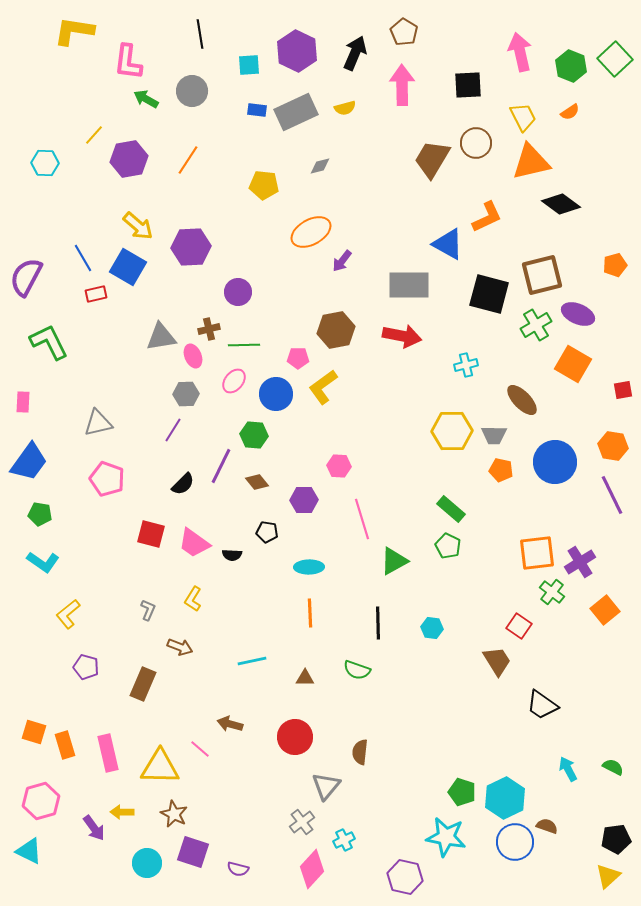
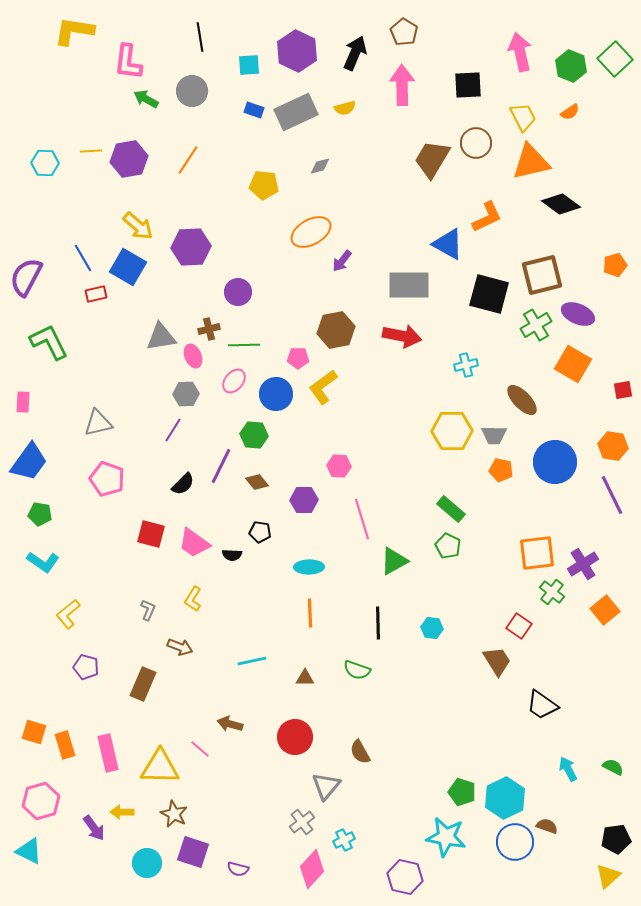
black line at (200, 34): moved 3 px down
blue rectangle at (257, 110): moved 3 px left; rotated 12 degrees clockwise
yellow line at (94, 135): moved 3 px left, 16 px down; rotated 45 degrees clockwise
black pentagon at (267, 532): moved 7 px left
purple cross at (580, 562): moved 3 px right, 2 px down
brown semicircle at (360, 752): rotated 35 degrees counterclockwise
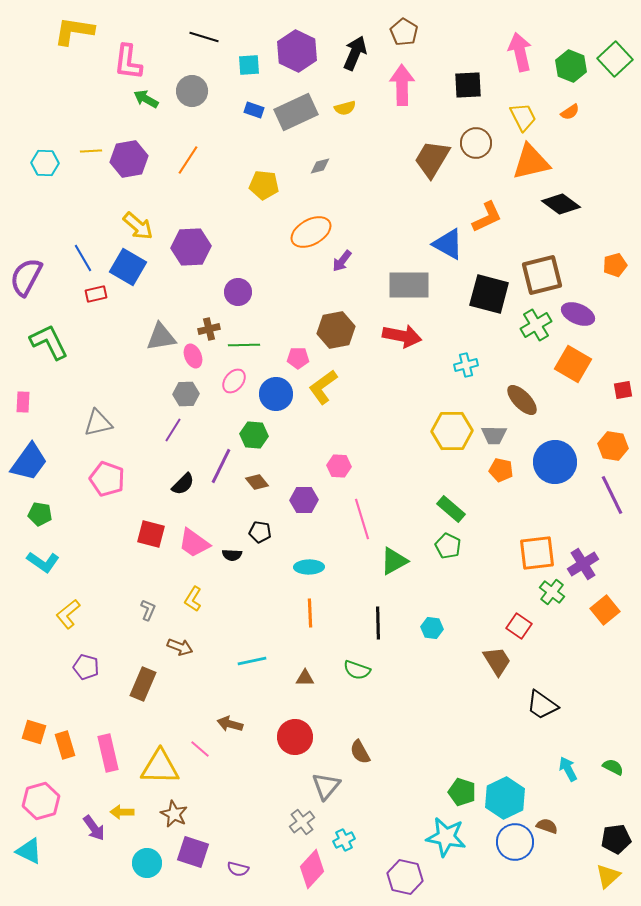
black line at (200, 37): moved 4 px right; rotated 64 degrees counterclockwise
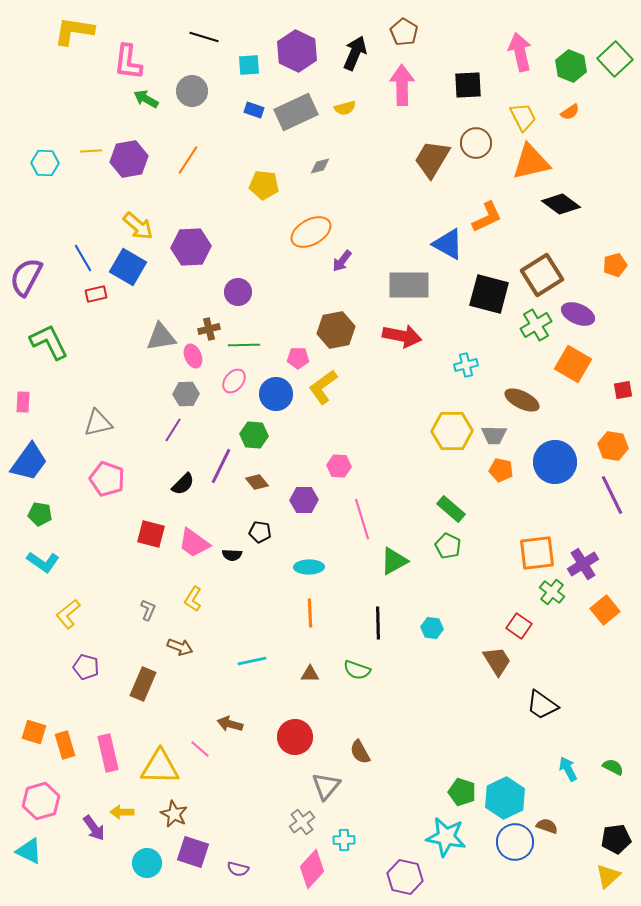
brown square at (542, 275): rotated 18 degrees counterclockwise
brown ellipse at (522, 400): rotated 20 degrees counterclockwise
brown triangle at (305, 678): moved 5 px right, 4 px up
cyan cross at (344, 840): rotated 25 degrees clockwise
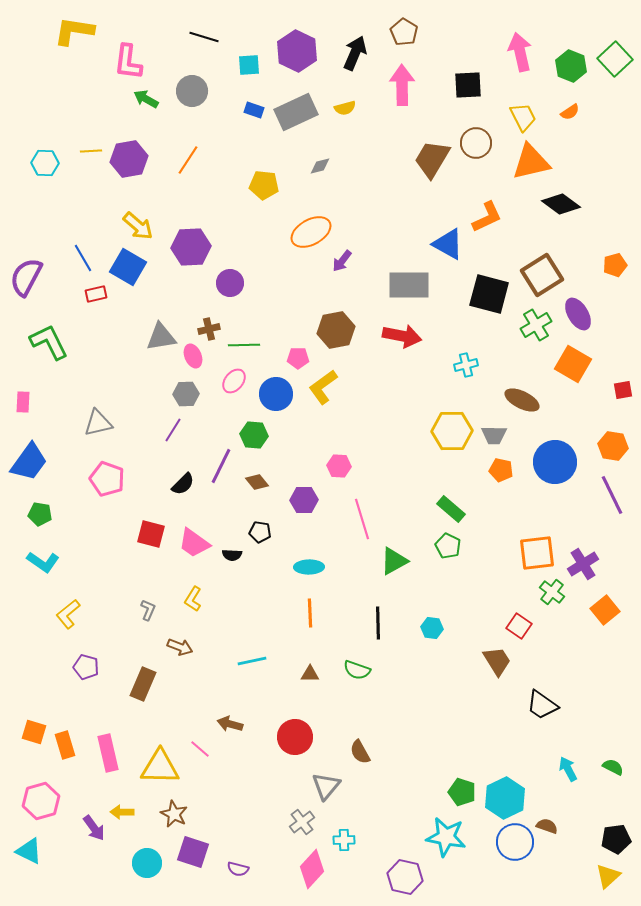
purple circle at (238, 292): moved 8 px left, 9 px up
purple ellipse at (578, 314): rotated 36 degrees clockwise
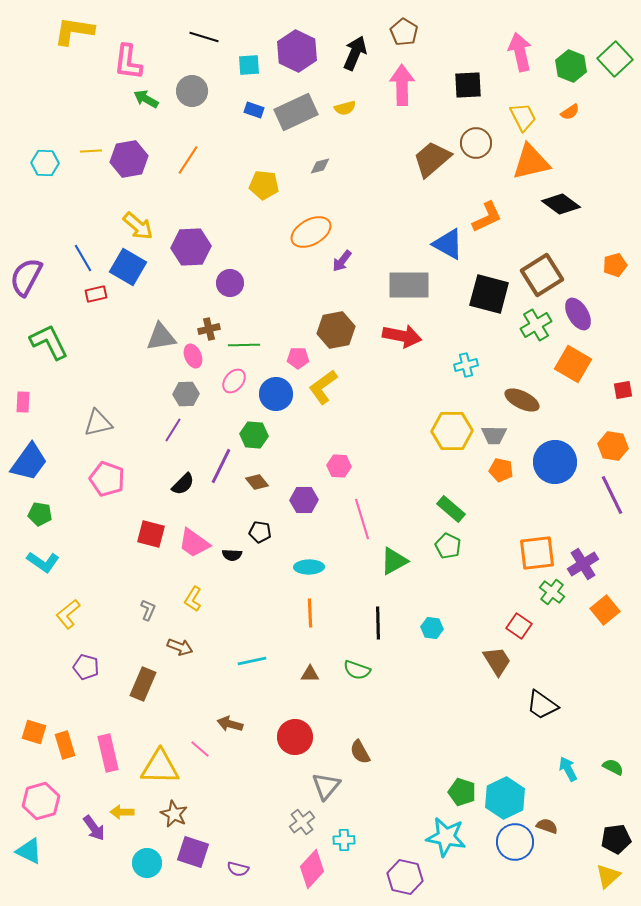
brown trapezoid at (432, 159): rotated 18 degrees clockwise
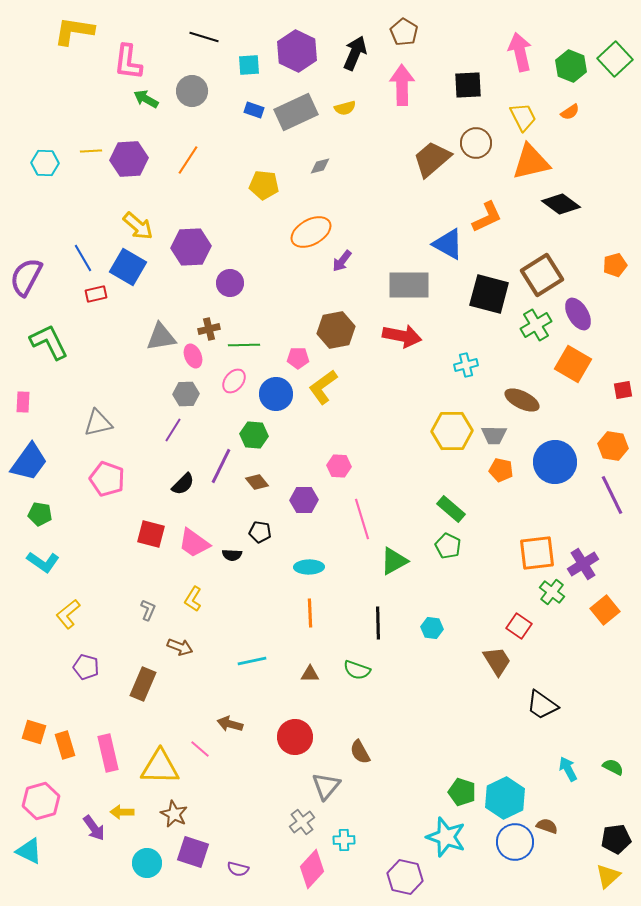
purple hexagon at (129, 159): rotated 6 degrees clockwise
cyan star at (446, 837): rotated 9 degrees clockwise
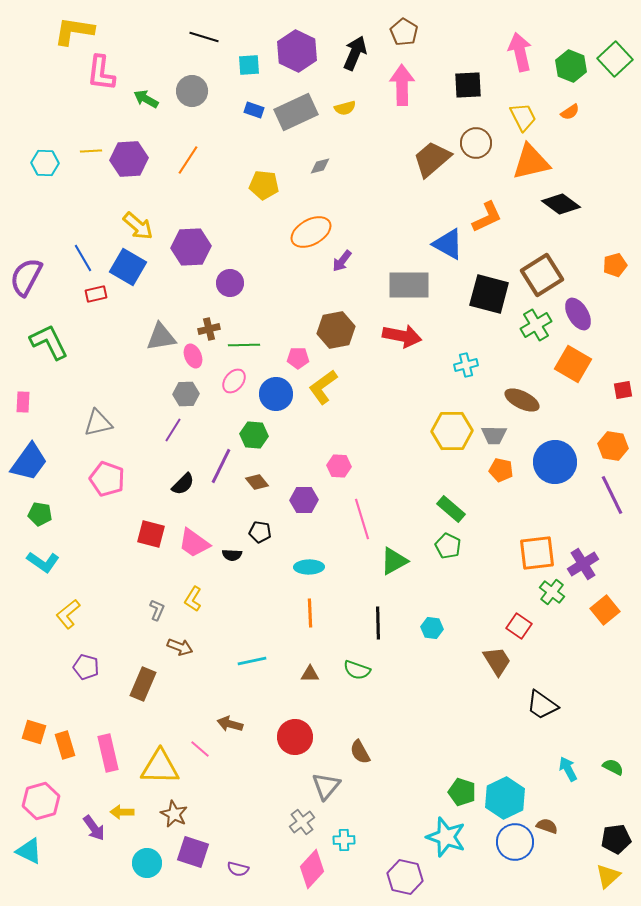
pink L-shape at (128, 62): moved 27 px left, 11 px down
gray L-shape at (148, 610): moved 9 px right
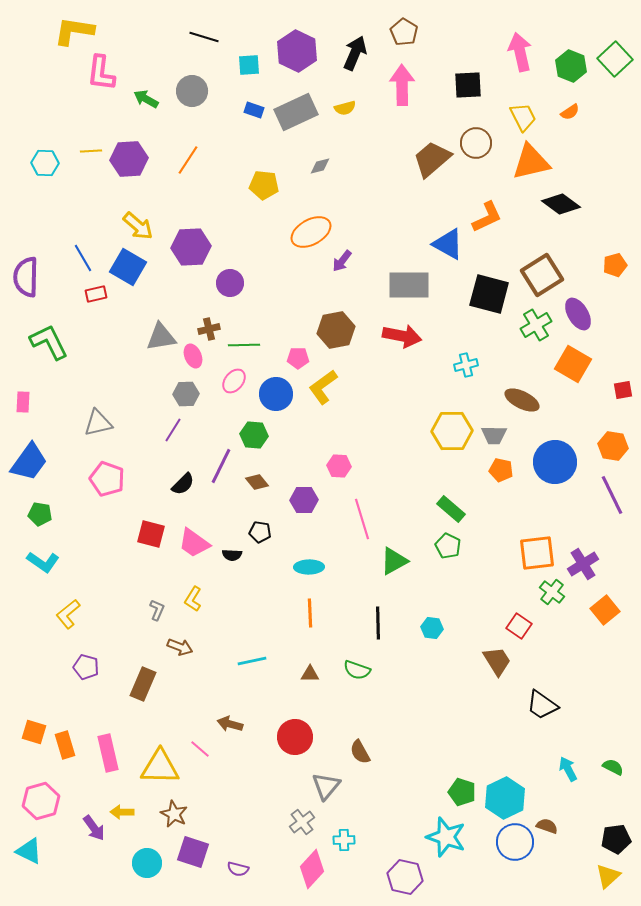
purple semicircle at (26, 277): rotated 27 degrees counterclockwise
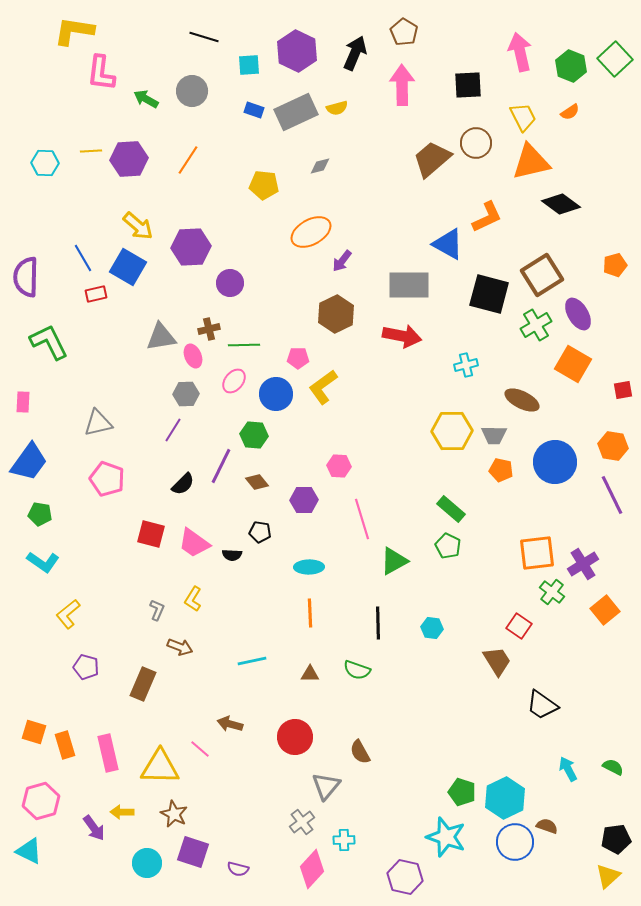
yellow semicircle at (345, 108): moved 8 px left
brown hexagon at (336, 330): moved 16 px up; rotated 15 degrees counterclockwise
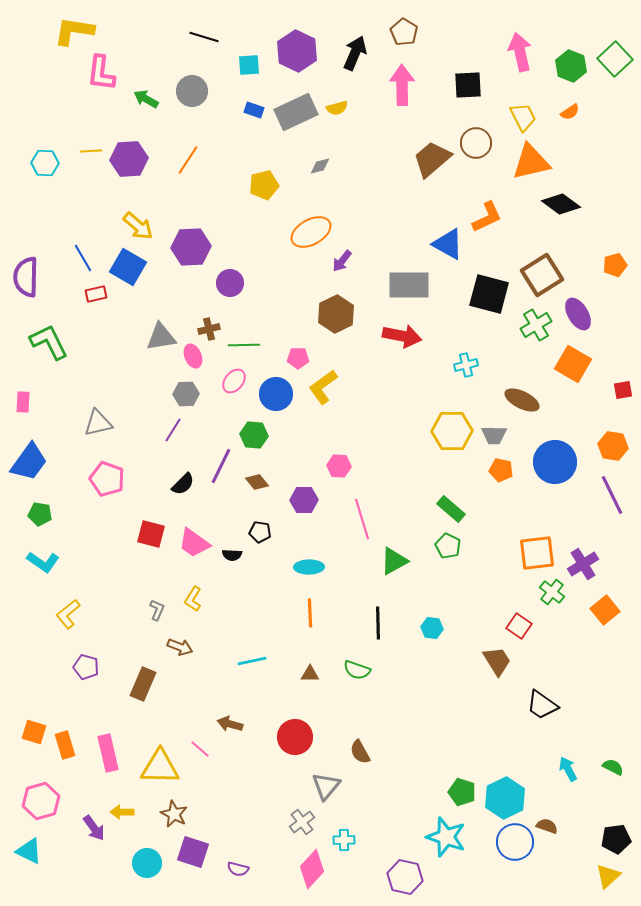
yellow pentagon at (264, 185): rotated 20 degrees counterclockwise
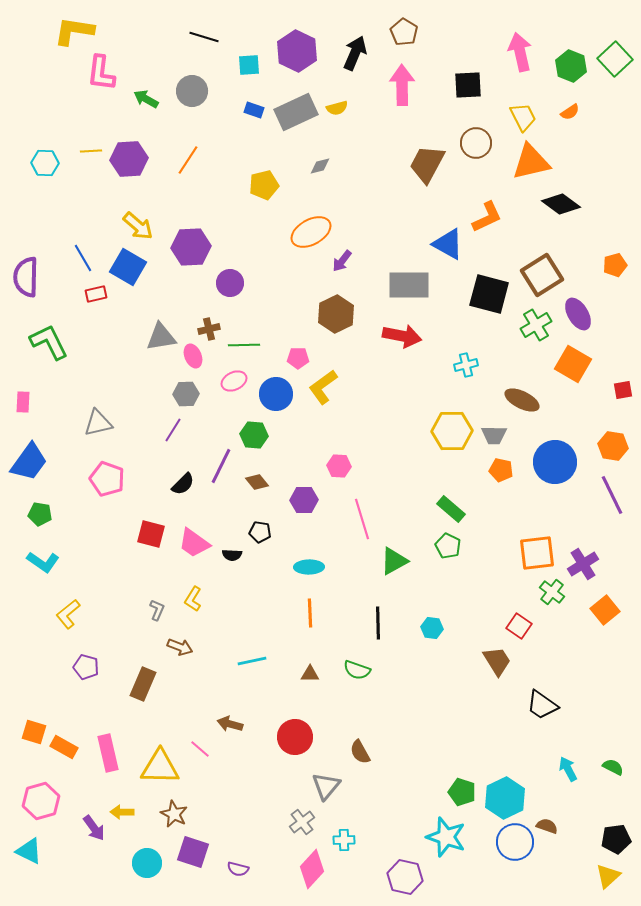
brown trapezoid at (432, 159): moved 5 px left, 5 px down; rotated 21 degrees counterclockwise
pink ellipse at (234, 381): rotated 25 degrees clockwise
orange rectangle at (65, 745): moved 1 px left, 2 px down; rotated 44 degrees counterclockwise
